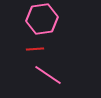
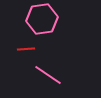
red line: moved 9 px left
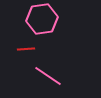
pink line: moved 1 px down
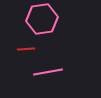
pink line: moved 4 px up; rotated 44 degrees counterclockwise
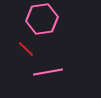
red line: rotated 48 degrees clockwise
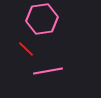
pink line: moved 1 px up
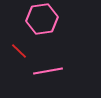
red line: moved 7 px left, 2 px down
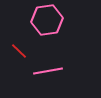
pink hexagon: moved 5 px right, 1 px down
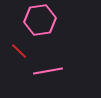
pink hexagon: moved 7 px left
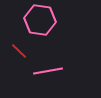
pink hexagon: rotated 16 degrees clockwise
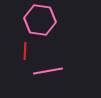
red line: moved 6 px right; rotated 48 degrees clockwise
